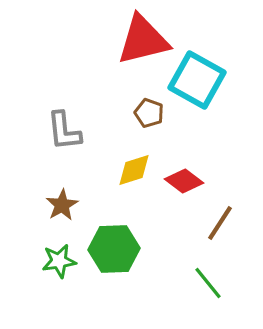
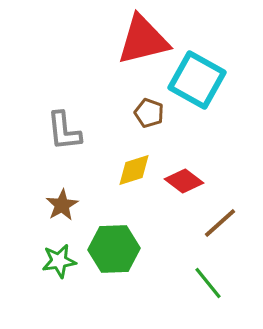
brown line: rotated 15 degrees clockwise
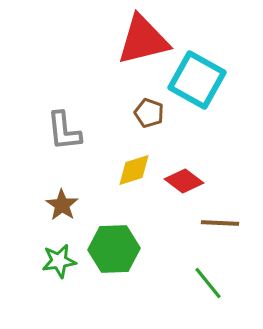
brown star: rotated 8 degrees counterclockwise
brown line: rotated 45 degrees clockwise
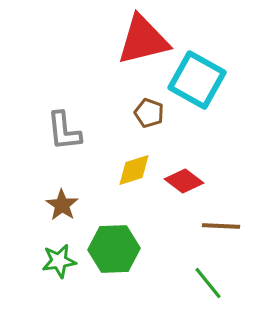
brown line: moved 1 px right, 3 px down
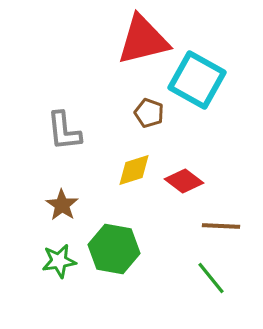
green hexagon: rotated 12 degrees clockwise
green line: moved 3 px right, 5 px up
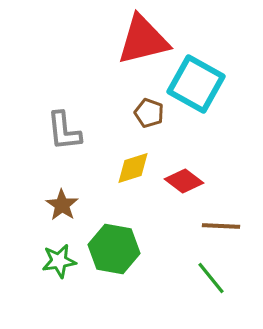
cyan square: moved 1 px left, 4 px down
yellow diamond: moved 1 px left, 2 px up
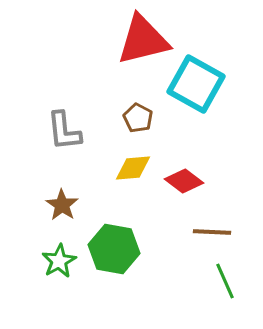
brown pentagon: moved 11 px left, 5 px down; rotated 8 degrees clockwise
yellow diamond: rotated 12 degrees clockwise
brown line: moved 9 px left, 6 px down
green star: rotated 20 degrees counterclockwise
green line: moved 14 px right, 3 px down; rotated 15 degrees clockwise
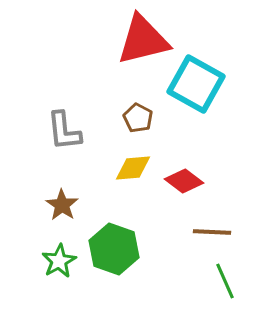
green hexagon: rotated 9 degrees clockwise
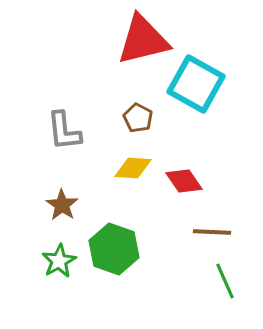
yellow diamond: rotated 9 degrees clockwise
red diamond: rotated 18 degrees clockwise
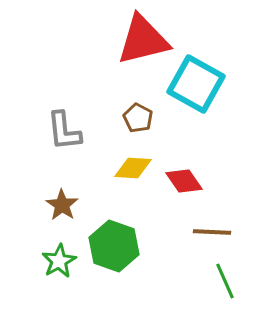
green hexagon: moved 3 px up
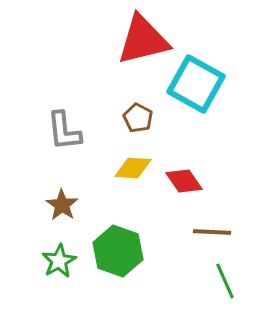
green hexagon: moved 4 px right, 5 px down
